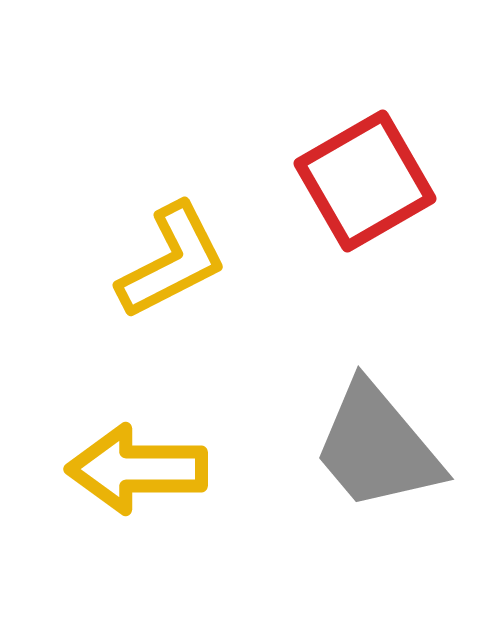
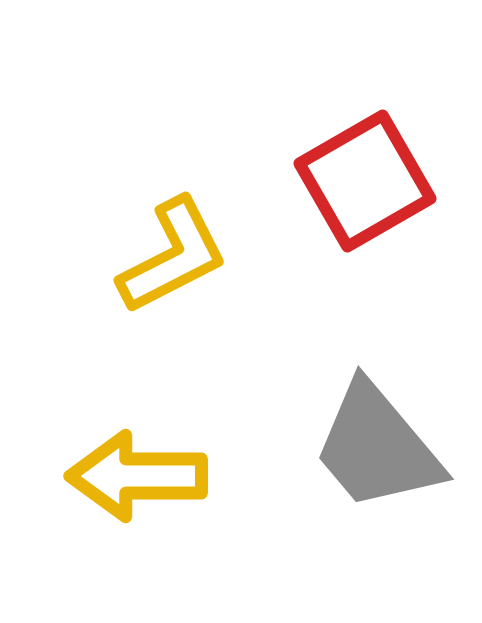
yellow L-shape: moved 1 px right, 5 px up
yellow arrow: moved 7 px down
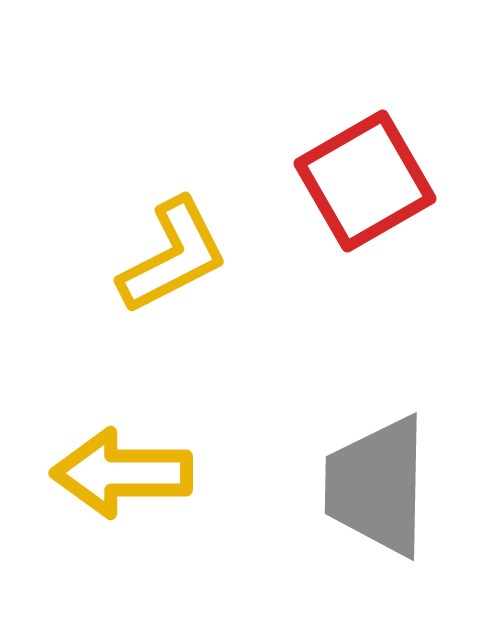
gray trapezoid: moved 39 px down; rotated 41 degrees clockwise
yellow arrow: moved 15 px left, 3 px up
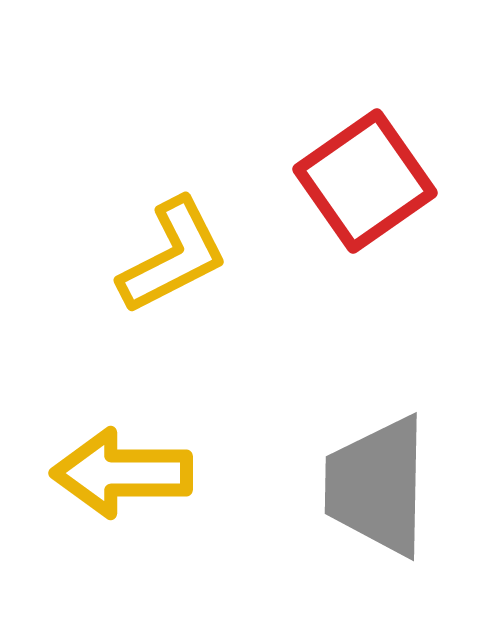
red square: rotated 5 degrees counterclockwise
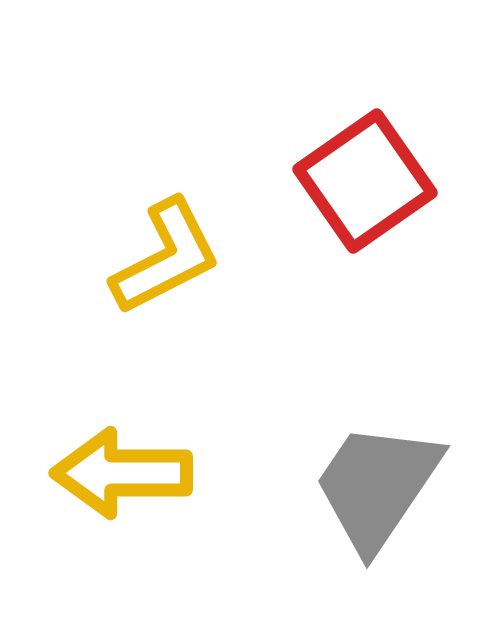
yellow L-shape: moved 7 px left, 1 px down
gray trapezoid: rotated 33 degrees clockwise
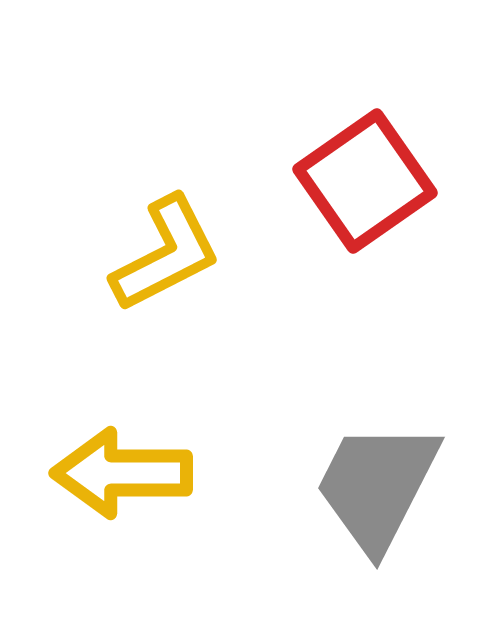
yellow L-shape: moved 3 px up
gray trapezoid: rotated 7 degrees counterclockwise
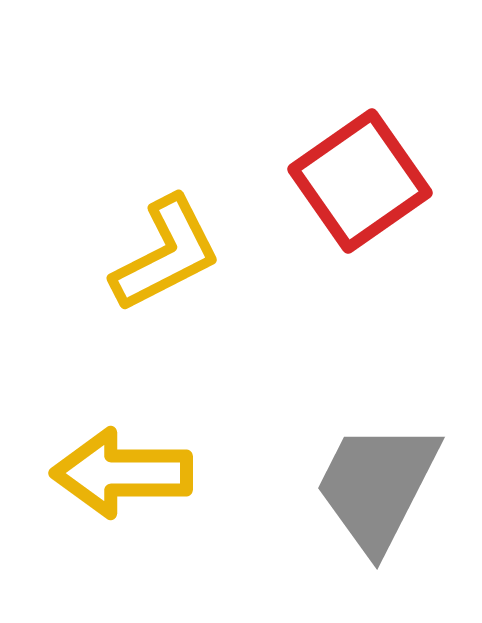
red square: moved 5 px left
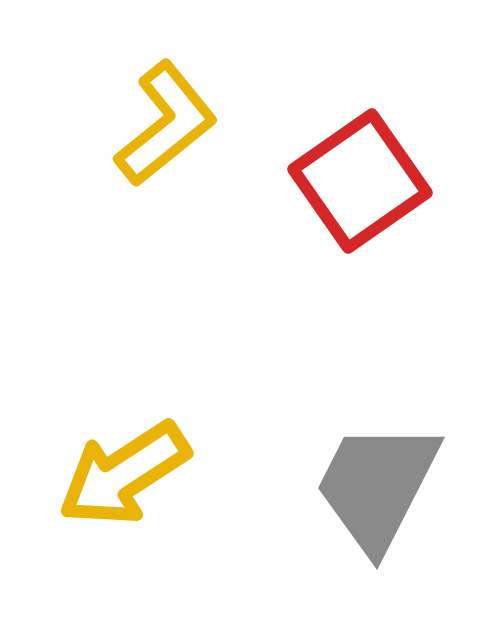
yellow L-shape: moved 130 px up; rotated 12 degrees counterclockwise
yellow arrow: moved 2 px right, 1 px down; rotated 33 degrees counterclockwise
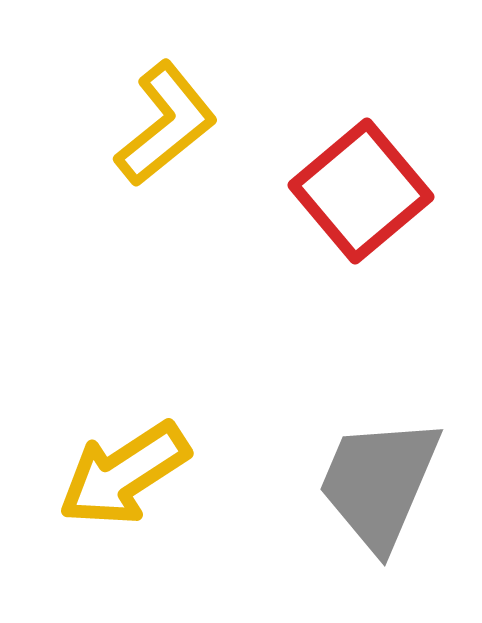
red square: moved 1 px right, 10 px down; rotated 5 degrees counterclockwise
gray trapezoid: moved 2 px right, 3 px up; rotated 4 degrees counterclockwise
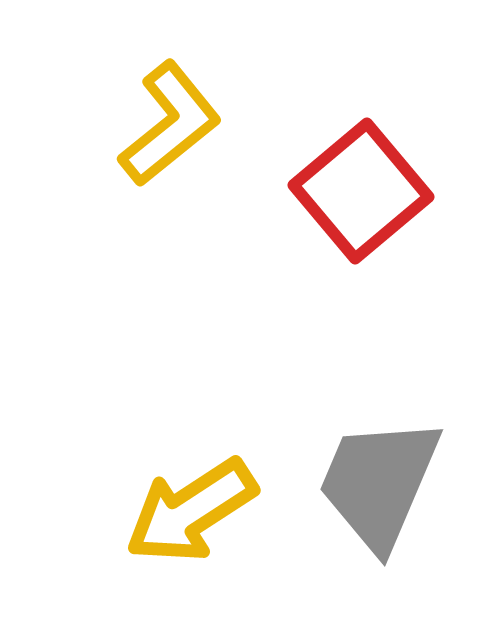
yellow L-shape: moved 4 px right
yellow arrow: moved 67 px right, 37 px down
